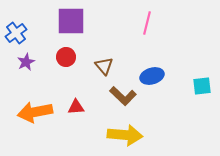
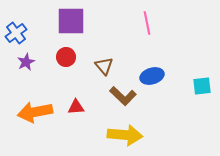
pink line: rotated 25 degrees counterclockwise
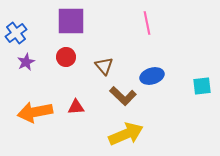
yellow arrow: moved 1 px right, 1 px up; rotated 28 degrees counterclockwise
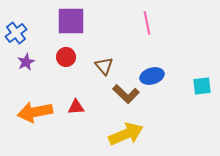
brown L-shape: moved 3 px right, 2 px up
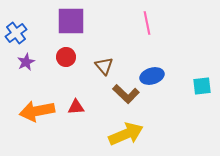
orange arrow: moved 2 px right, 1 px up
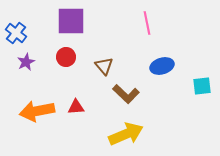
blue cross: rotated 15 degrees counterclockwise
blue ellipse: moved 10 px right, 10 px up
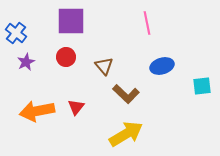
red triangle: rotated 48 degrees counterclockwise
yellow arrow: rotated 8 degrees counterclockwise
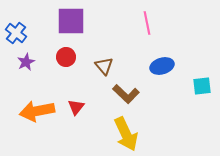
yellow arrow: rotated 96 degrees clockwise
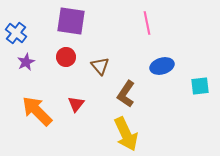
purple square: rotated 8 degrees clockwise
brown triangle: moved 4 px left
cyan square: moved 2 px left
brown L-shape: rotated 80 degrees clockwise
red triangle: moved 3 px up
orange arrow: rotated 56 degrees clockwise
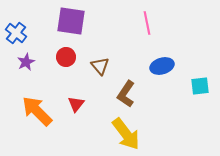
yellow arrow: rotated 12 degrees counterclockwise
